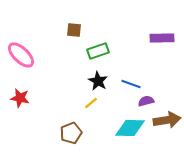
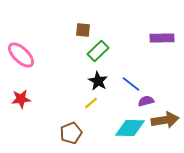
brown square: moved 9 px right
green rectangle: rotated 25 degrees counterclockwise
blue line: rotated 18 degrees clockwise
red star: moved 1 px right, 1 px down; rotated 18 degrees counterclockwise
brown arrow: moved 2 px left
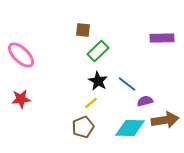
blue line: moved 4 px left
purple semicircle: moved 1 px left
brown pentagon: moved 12 px right, 6 px up
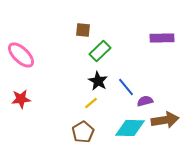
green rectangle: moved 2 px right
blue line: moved 1 px left, 3 px down; rotated 12 degrees clockwise
brown pentagon: moved 5 px down; rotated 10 degrees counterclockwise
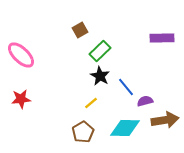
brown square: moved 3 px left; rotated 35 degrees counterclockwise
black star: moved 2 px right, 5 px up
cyan diamond: moved 5 px left
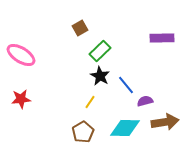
brown square: moved 2 px up
pink ellipse: rotated 12 degrees counterclockwise
blue line: moved 2 px up
yellow line: moved 1 px left, 1 px up; rotated 16 degrees counterclockwise
brown arrow: moved 2 px down
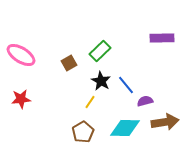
brown square: moved 11 px left, 35 px down
black star: moved 1 px right, 5 px down
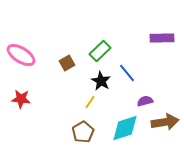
brown square: moved 2 px left
blue line: moved 1 px right, 12 px up
red star: rotated 12 degrees clockwise
cyan diamond: rotated 20 degrees counterclockwise
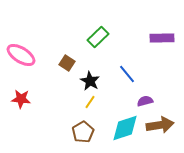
green rectangle: moved 2 px left, 14 px up
brown square: rotated 28 degrees counterclockwise
blue line: moved 1 px down
black star: moved 11 px left
brown arrow: moved 5 px left, 3 px down
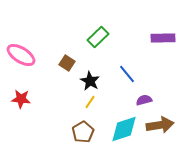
purple rectangle: moved 1 px right
purple semicircle: moved 1 px left, 1 px up
cyan diamond: moved 1 px left, 1 px down
